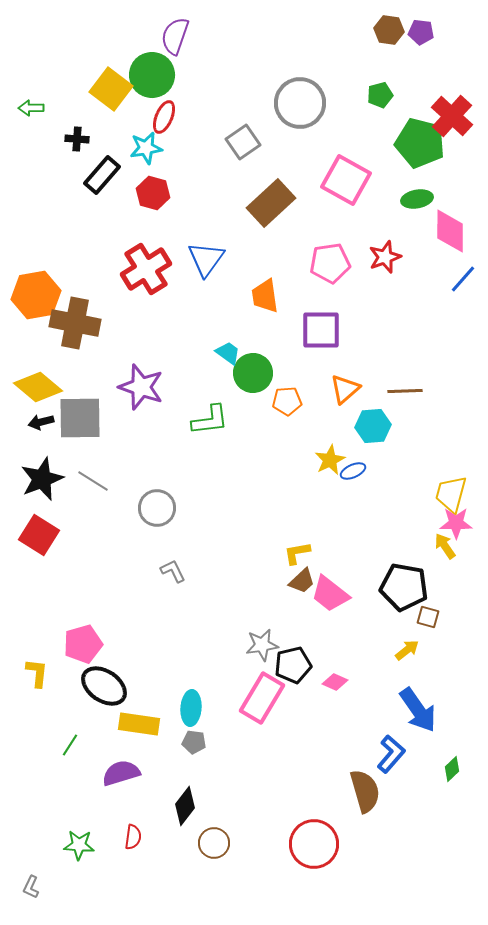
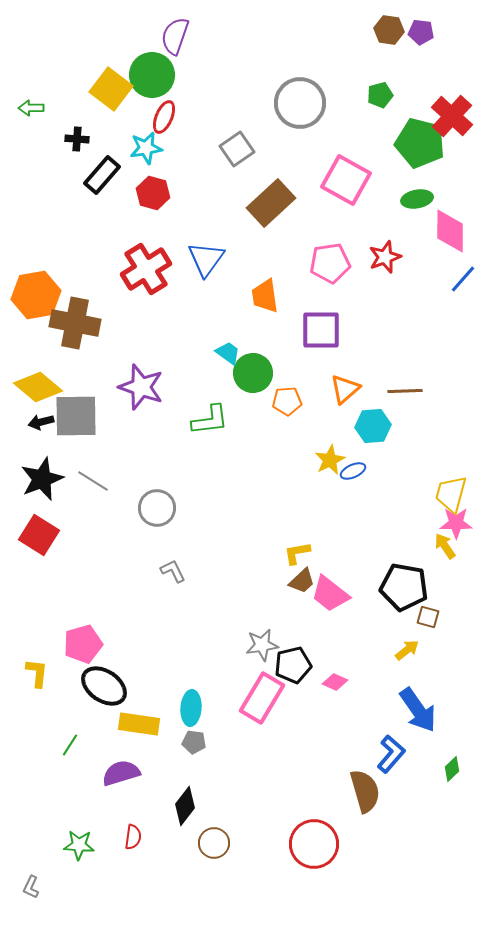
gray square at (243, 142): moved 6 px left, 7 px down
gray square at (80, 418): moved 4 px left, 2 px up
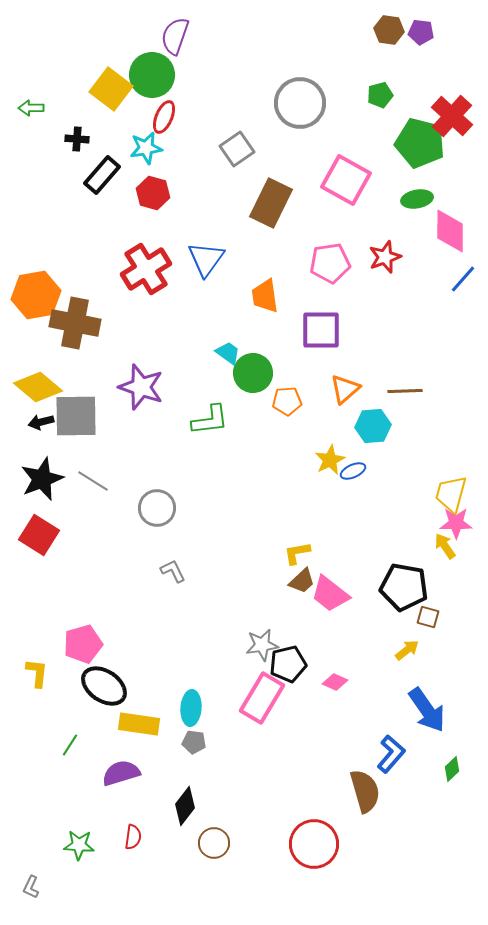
brown rectangle at (271, 203): rotated 21 degrees counterclockwise
black pentagon at (293, 665): moved 5 px left, 1 px up
blue arrow at (418, 710): moved 9 px right
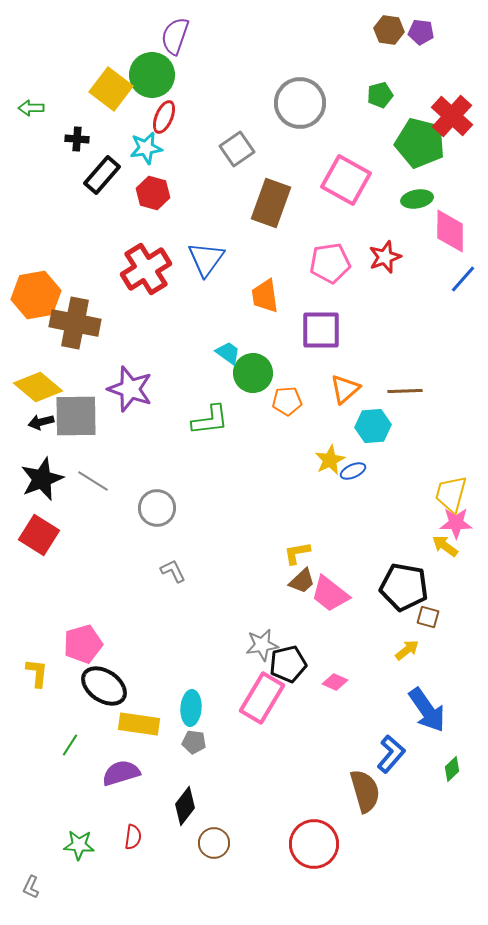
brown rectangle at (271, 203): rotated 6 degrees counterclockwise
purple star at (141, 387): moved 11 px left, 2 px down
yellow arrow at (445, 546): rotated 20 degrees counterclockwise
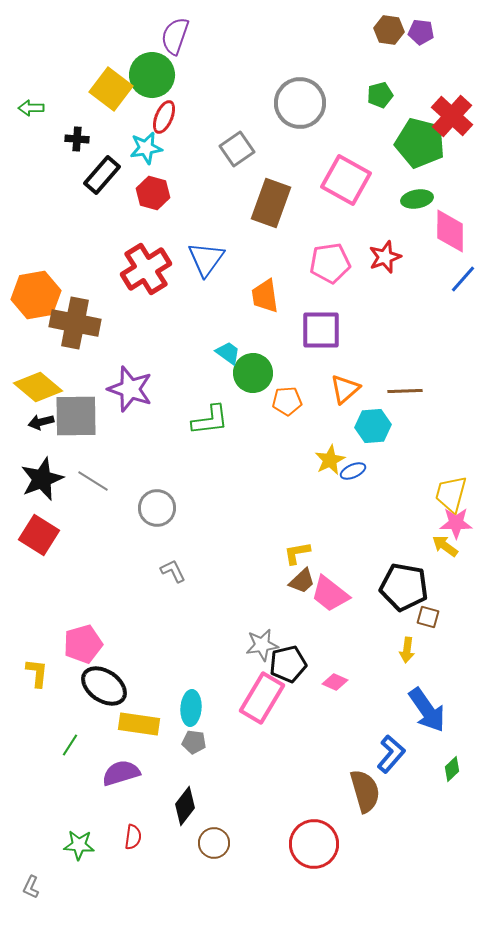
yellow arrow at (407, 650): rotated 135 degrees clockwise
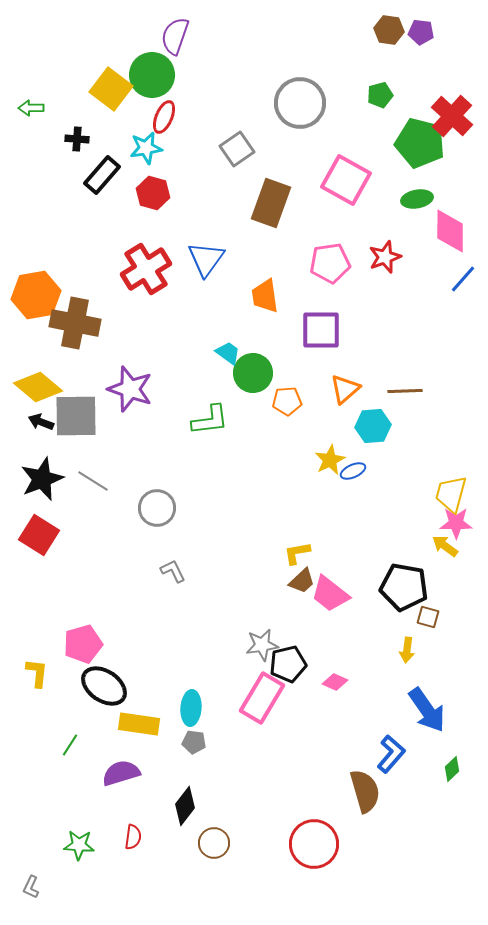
black arrow at (41, 422): rotated 35 degrees clockwise
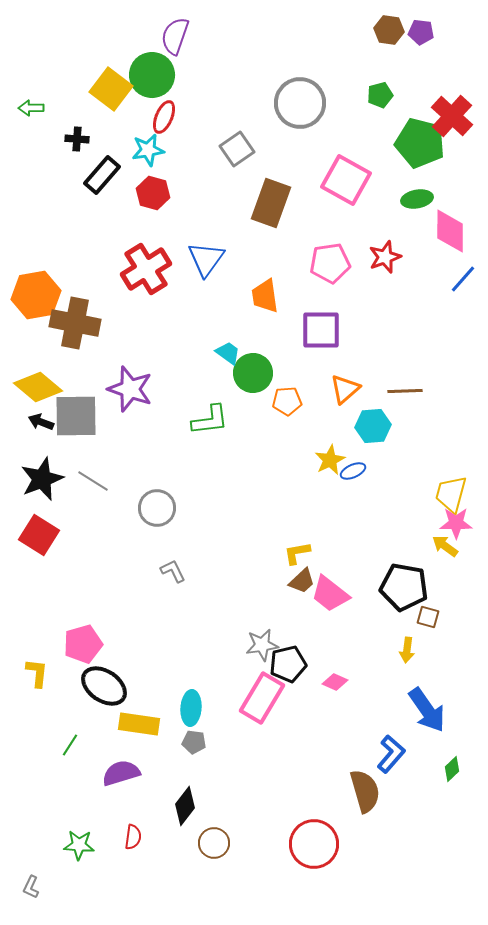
cyan star at (146, 148): moved 2 px right, 2 px down
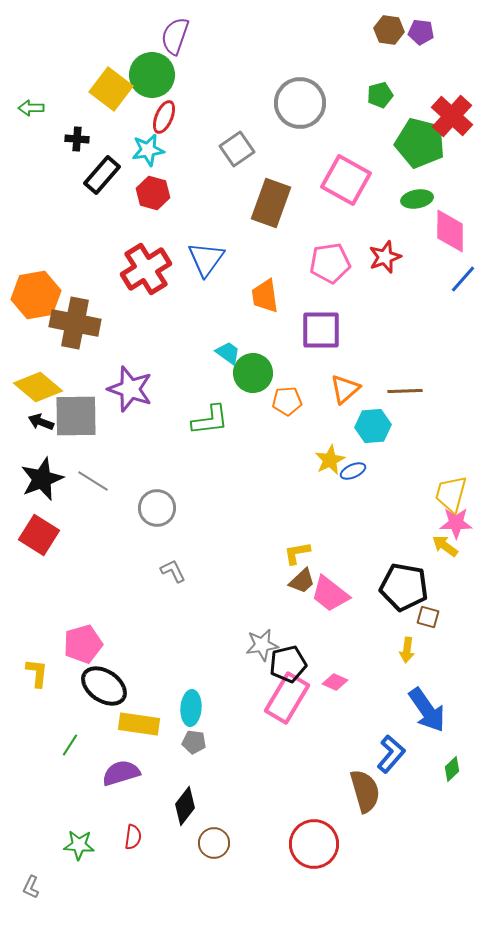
pink rectangle at (262, 698): moved 25 px right
